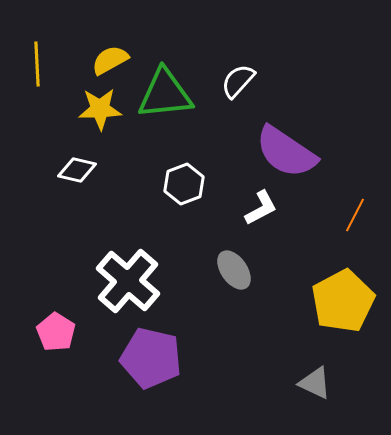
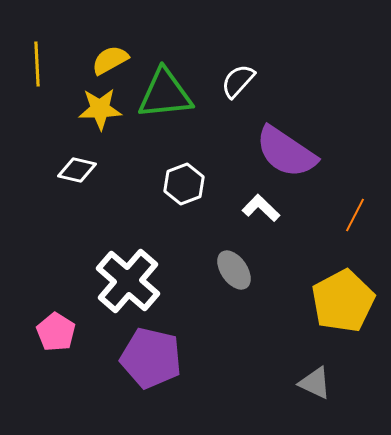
white L-shape: rotated 108 degrees counterclockwise
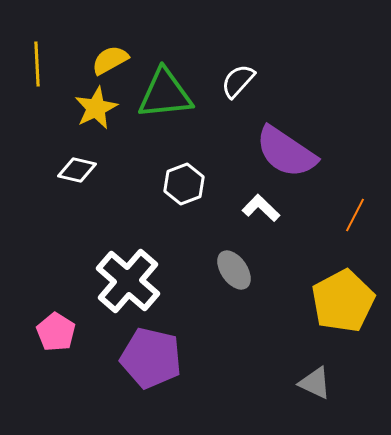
yellow star: moved 4 px left, 1 px up; rotated 24 degrees counterclockwise
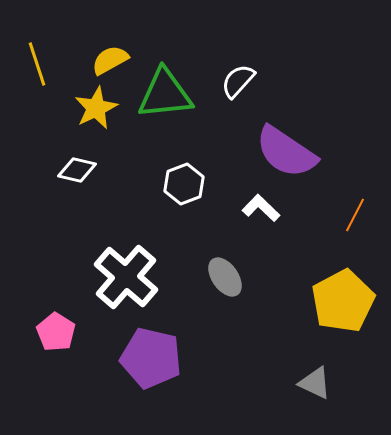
yellow line: rotated 15 degrees counterclockwise
gray ellipse: moved 9 px left, 7 px down
white cross: moved 2 px left, 4 px up
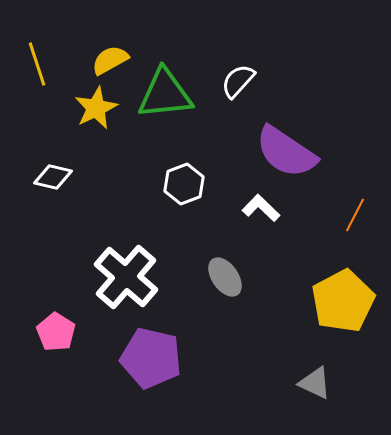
white diamond: moved 24 px left, 7 px down
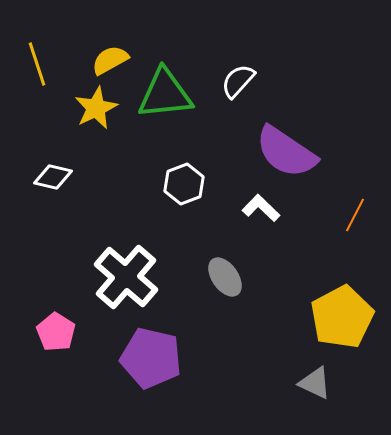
yellow pentagon: moved 1 px left, 16 px down
